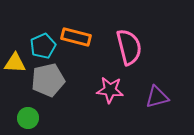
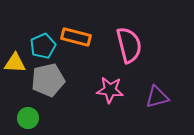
pink semicircle: moved 2 px up
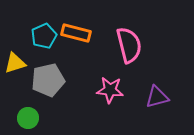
orange rectangle: moved 4 px up
cyan pentagon: moved 1 px right, 10 px up
yellow triangle: rotated 20 degrees counterclockwise
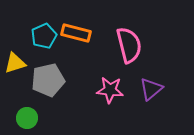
purple triangle: moved 6 px left, 8 px up; rotated 25 degrees counterclockwise
green circle: moved 1 px left
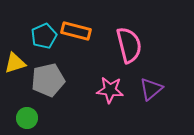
orange rectangle: moved 2 px up
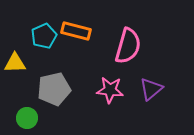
pink semicircle: moved 1 px left, 1 px down; rotated 30 degrees clockwise
yellow triangle: rotated 15 degrees clockwise
gray pentagon: moved 6 px right, 9 px down
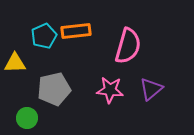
orange rectangle: rotated 20 degrees counterclockwise
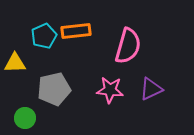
purple triangle: rotated 15 degrees clockwise
green circle: moved 2 px left
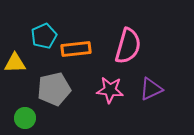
orange rectangle: moved 18 px down
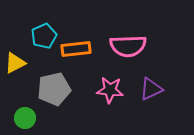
pink semicircle: rotated 72 degrees clockwise
yellow triangle: rotated 25 degrees counterclockwise
